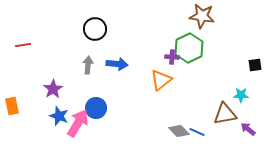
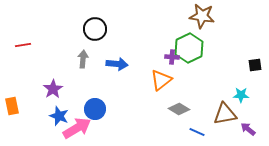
gray arrow: moved 5 px left, 6 px up
blue circle: moved 1 px left, 1 px down
pink arrow: moved 1 px left, 5 px down; rotated 28 degrees clockwise
gray diamond: moved 22 px up; rotated 15 degrees counterclockwise
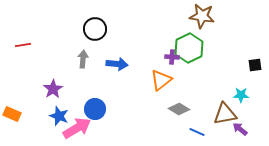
orange rectangle: moved 8 px down; rotated 54 degrees counterclockwise
purple arrow: moved 8 px left
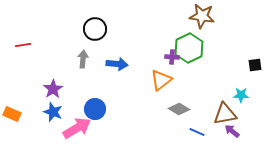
blue star: moved 6 px left, 4 px up
purple arrow: moved 8 px left, 2 px down
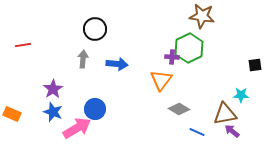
orange triangle: rotated 15 degrees counterclockwise
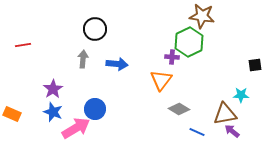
green hexagon: moved 6 px up
pink arrow: moved 1 px left
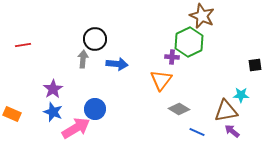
brown star: rotated 15 degrees clockwise
black circle: moved 10 px down
brown triangle: moved 1 px right, 3 px up
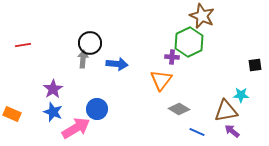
black circle: moved 5 px left, 4 px down
blue circle: moved 2 px right
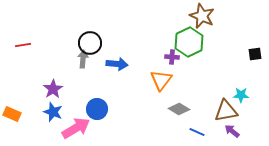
black square: moved 11 px up
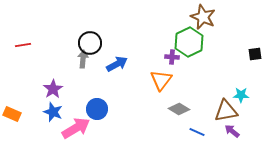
brown star: moved 1 px right, 1 px down
blue arrow: rotated 35 degrees counterclockwise
